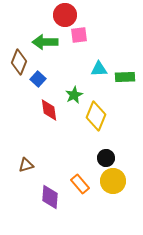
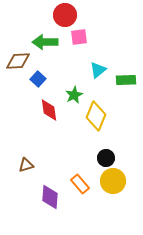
pink square: moved 2 px down
brown diamond: moved 1 px left, 1 px up; rotated 65 degrees clockwise
cyan triangle: moved 1 px left, 1 px down; rotated 36 degrees counterclockwise
green rectangle: moved 1 px right, 3 px down
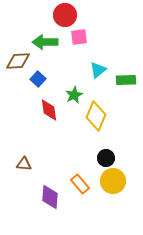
brown triangle: moved 2 px left, 1 px up; rotated 21 degrees clockwise
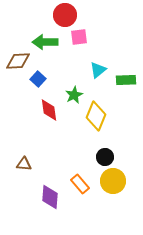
black circle: moved 1 px left, 1 px up
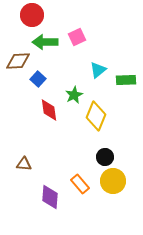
red circle: moved 33 px left
pink square: moved 2 px left; rotated 18 degrees counterclockwise
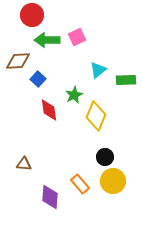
green arrow: moved 2 px right, 2 px up
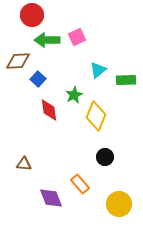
yellow circle: moved 6 px right, 23 px down
purple diamond: moved 1 px right, 1 px down; rotated 25 degrees counterclockwise
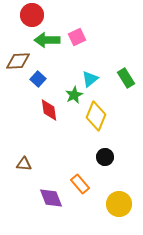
cyan triangle: moved 8 px left, 9 px down
green rectangle: moved 2 px up; rotated 60 degrees clockwise
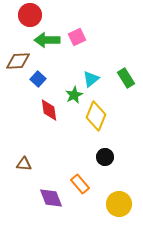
red circle: moved 2 px left
cyan triangle: moved 1 px right
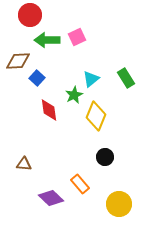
blue square: moved 1 px left, 1 px up
purple diamond: rotated 25 degrees counterclockwise
